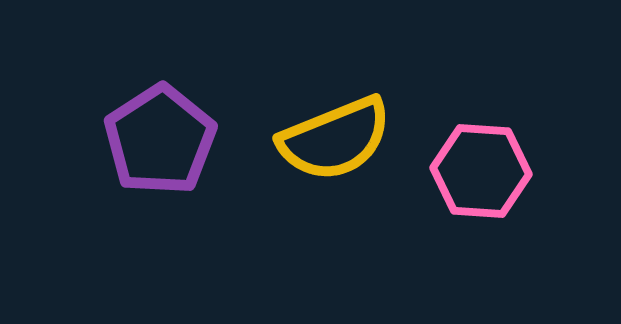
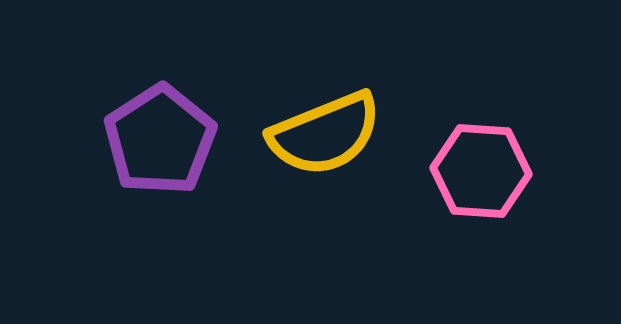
yellow semicircle: moved 10 px left, 5 px up
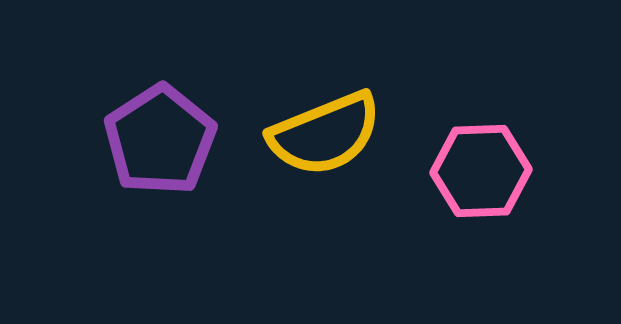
pink hexagon: rotated 6 degrees counterclockwise
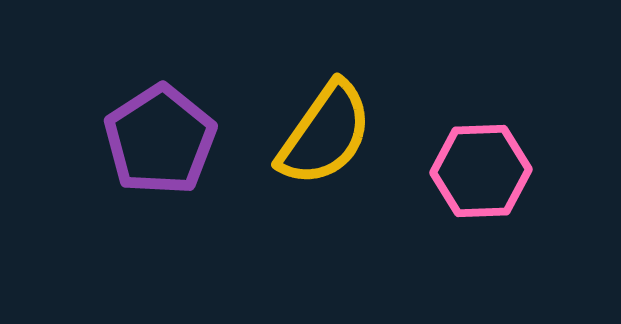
yellow semicircle: rotated 33 degrees counterclockwise
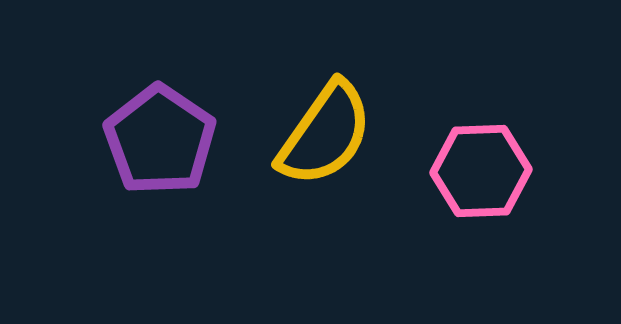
purple pentagon: rotated 5 degrees counterclockwise
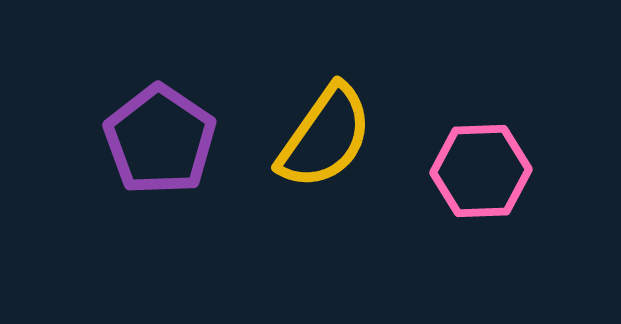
yellow semicircle: moved 3 px down
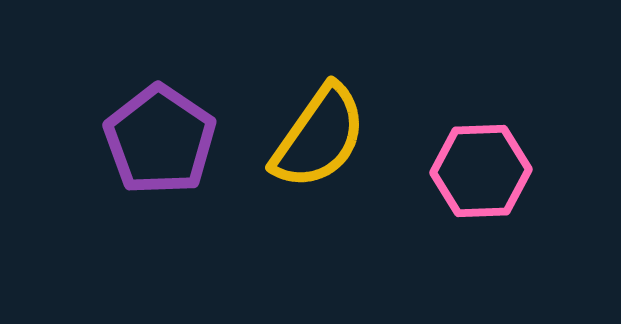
yellow semicircle: moved 6 px left
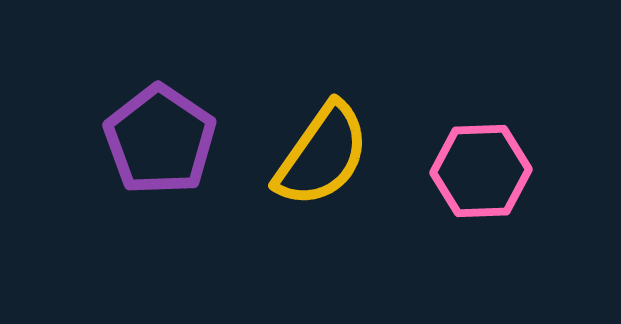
yellow semicircle: moved 3 px right, 18 px down
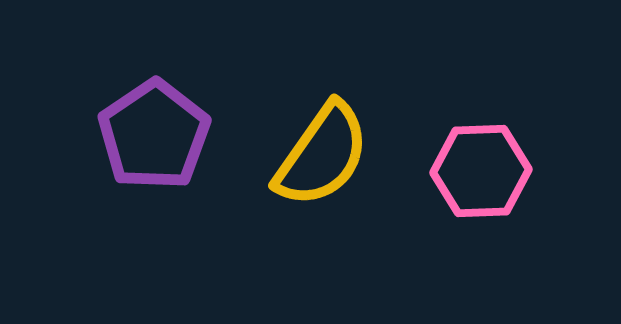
purple pentagon: moved 6 px left, 5 px up; rotated 4 degrees clockwise
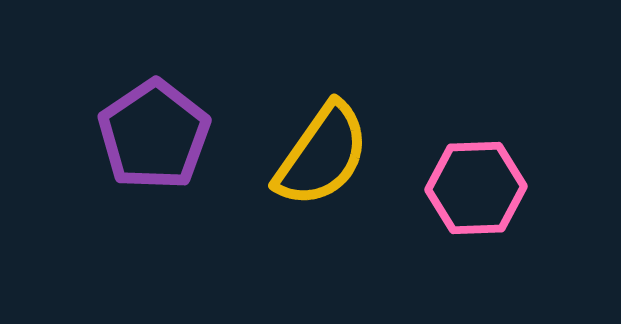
pink hexagon: moved 5 px left, 17 px down
